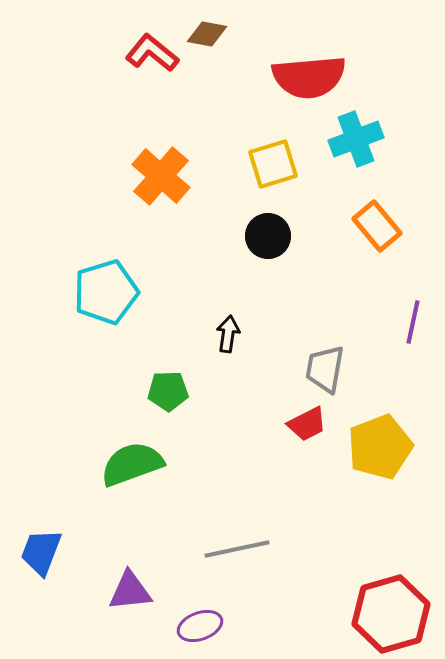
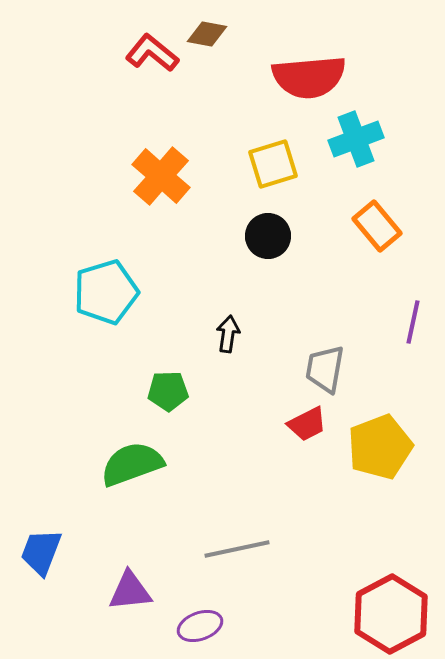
red hexagon: rotated 12 degrees counterclockwise
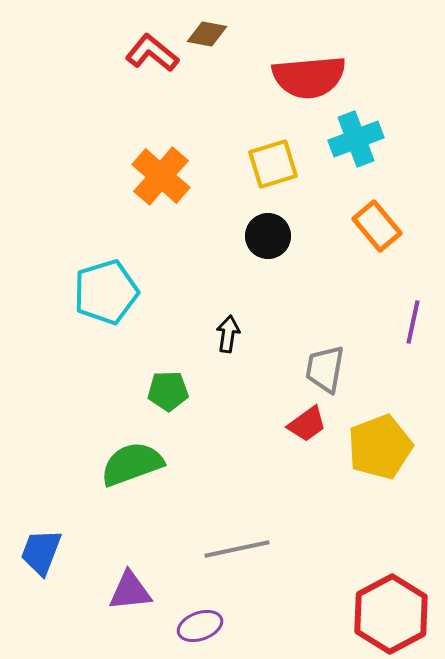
red trapezoid: rotated 9 degrees counterclockwise
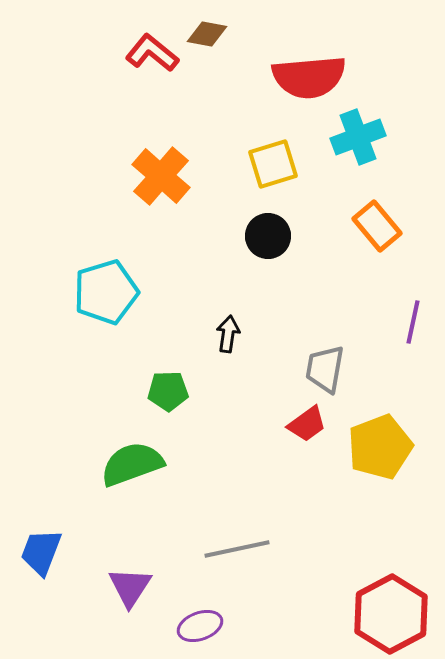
cyan cross: moved 2 px right, 2 px up
purple triangle: moved 4 px up; rotated 51 degrees counterclockwise
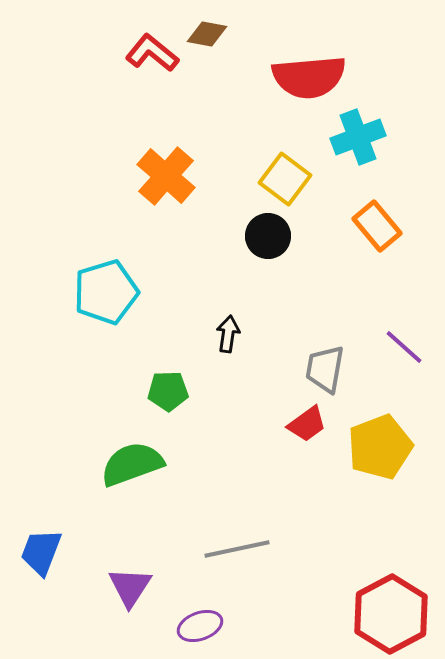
yellow square: moved 12 px right, 15 px down; rotated 36 degrees counterclockwise
orange cross: moved 5 px right
purple line: moved 9 px left, 25 px down; rotated 60 degrees counterclockwise
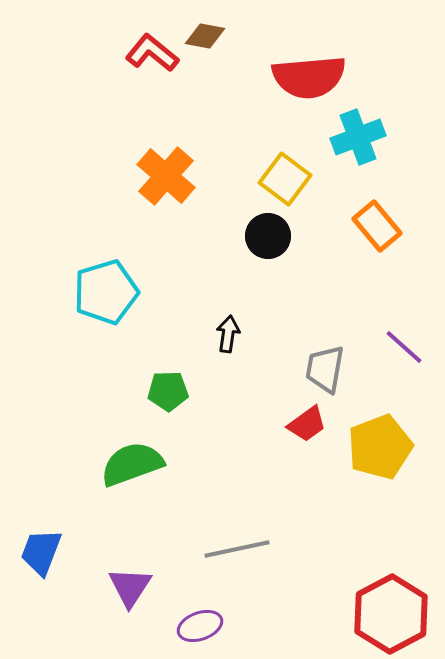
brown diamond: moved 2 px left, 2 px down
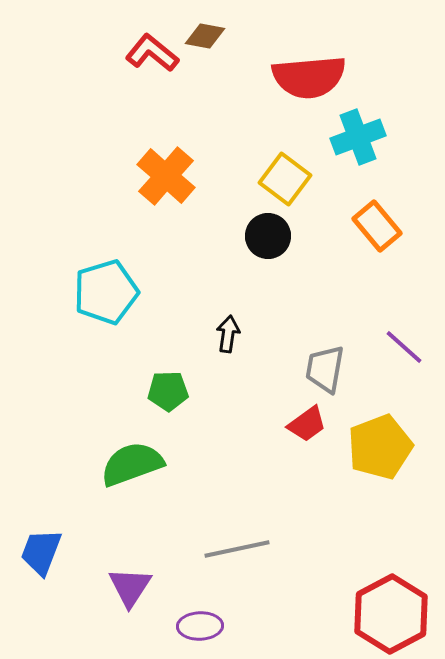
purple ellipse: rotated 18 degrees clockwise
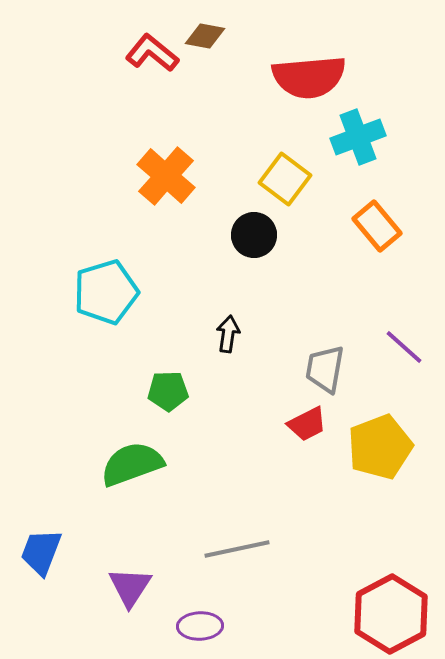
black circle: moved 14 px left, 1 px up
red trapezoid: rotated 9 degrees clockwise
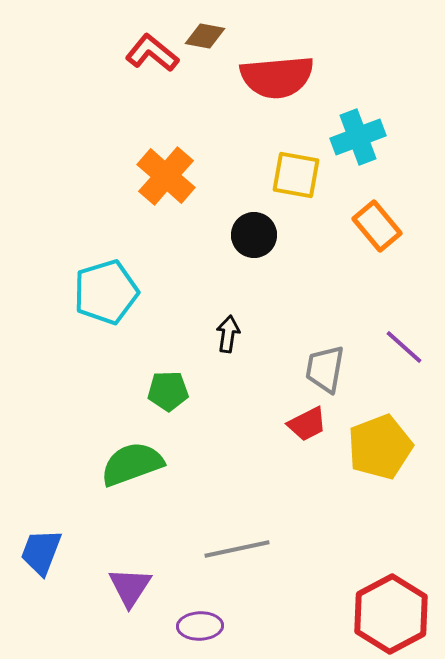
red semicircle: moved 32 px left
yellow square: moved 11 px right, 4 px up; rotated 27 degrees counterclockwise
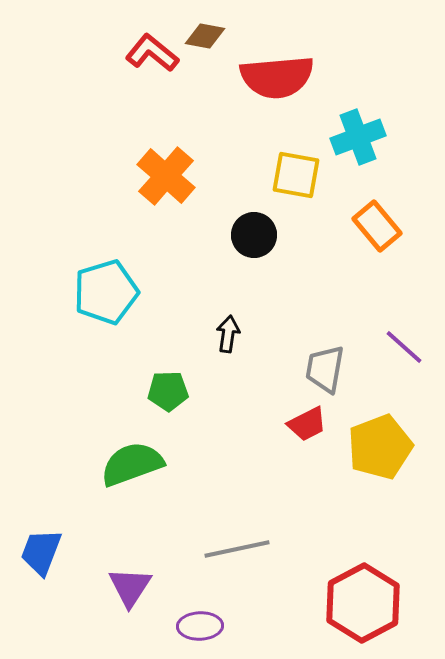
red hexagon: moved 28 px left, 11 px up
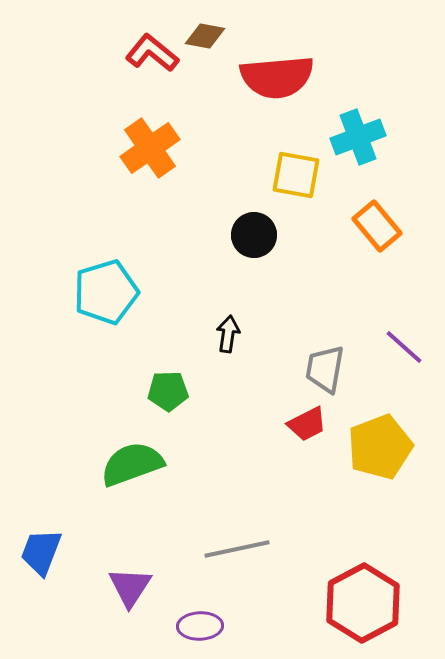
orange cross: moved 16 px left, 28 px up; rotated 14 degrees clockwise
